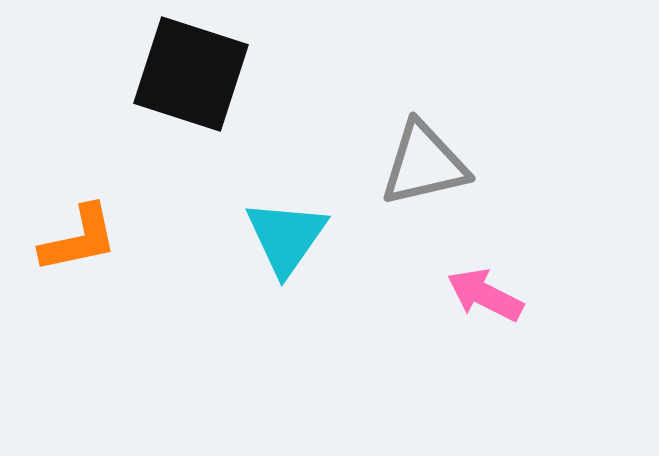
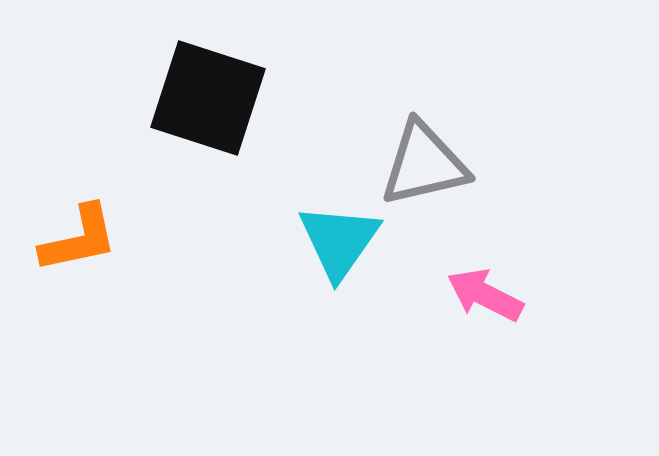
black square: moved 17 px right, 24 px down
cyan triangle: moved 53 px right, 4 px down
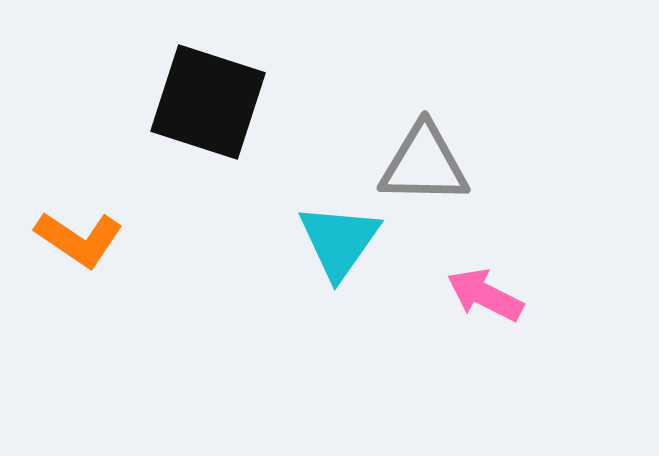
black square: moved 4 px down
gray triangle: rotated 14 degrees clockwise
orange L-shape: rotated 46 degrees clockwise
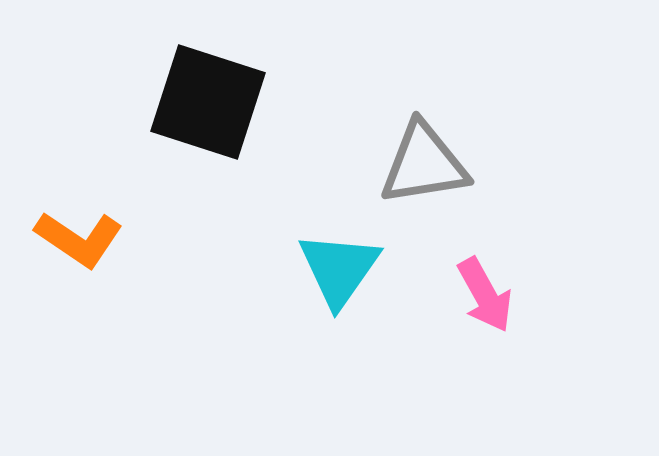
gray triangle: rotated 10 degrees counterclockwise
cyan triangle: moved 28 px down
pink arrow: rotated 146 degrees counterclockwise
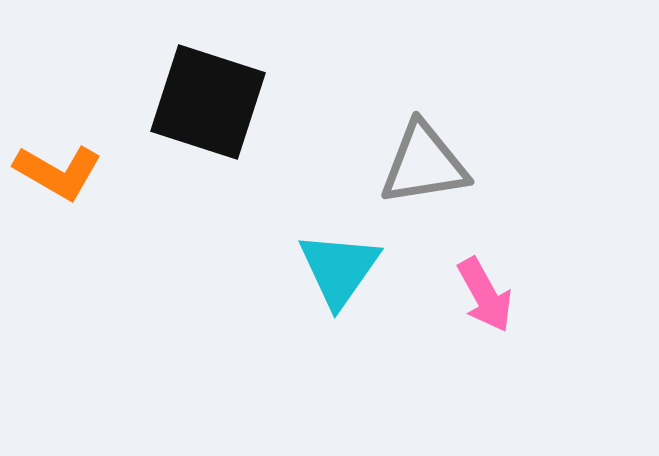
orange L-shape: moved 21 px left, 67 px up; rotated 4 degrees counterclockwise
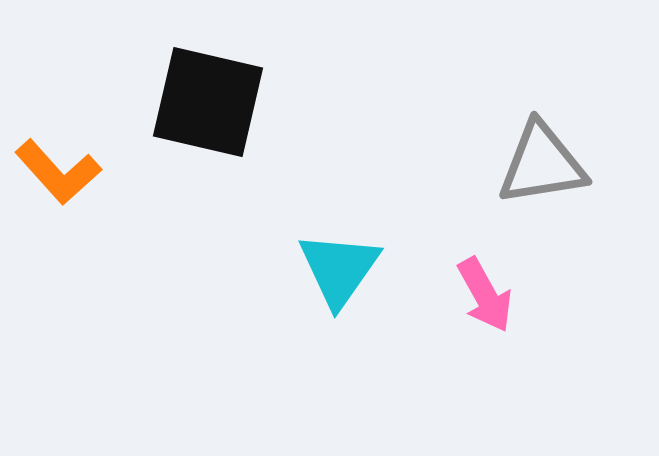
black square: rotated 5 degrees counterclockwise
gray triangle: moved 118 px right
orange L-shape: rotated 18 degrees clockwise
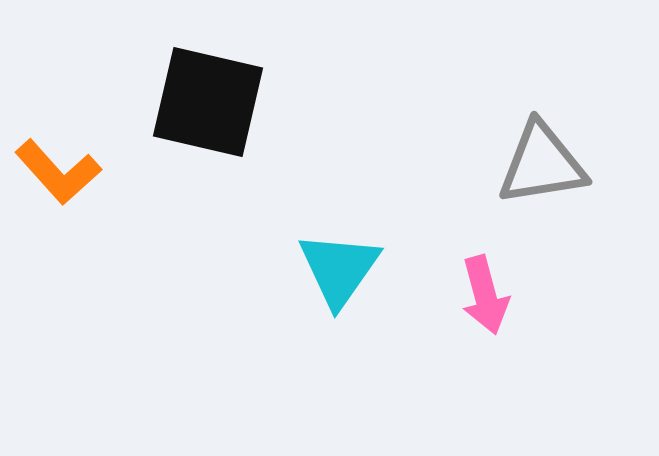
pink arrow: rotated 14 degrees clockwise
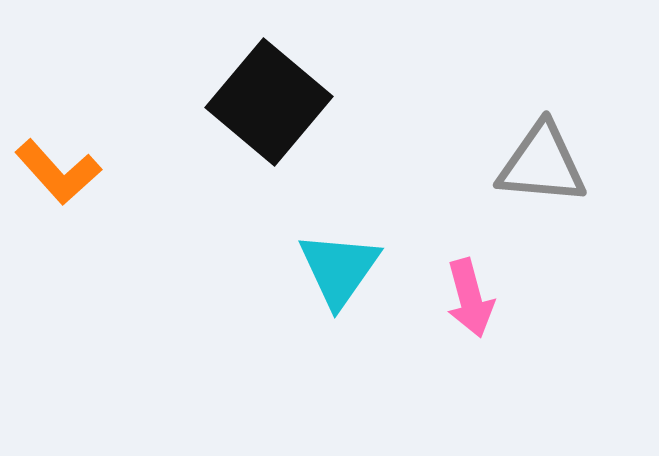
black square: moved 61 px right; rotated 27 degrees clockwise
gray triangle: rotated 14 degrees clockwise
pink arrow: moved 15 px left, 3 px down
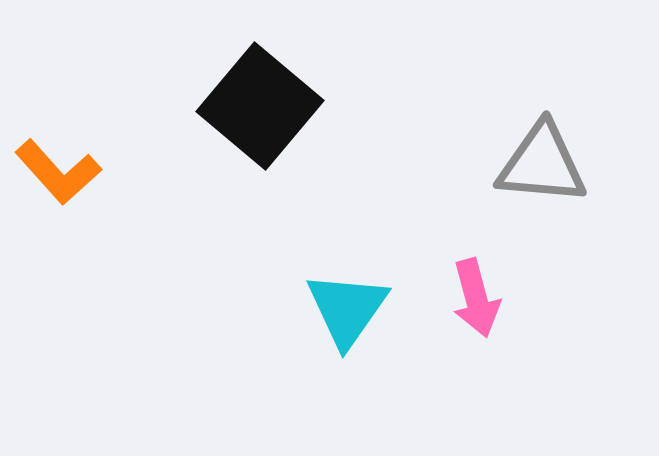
black square: moved 9 px left, 4 px down
cyan triangle: moved 8 px right, 40 px down
pink arrow: moved 6 px right
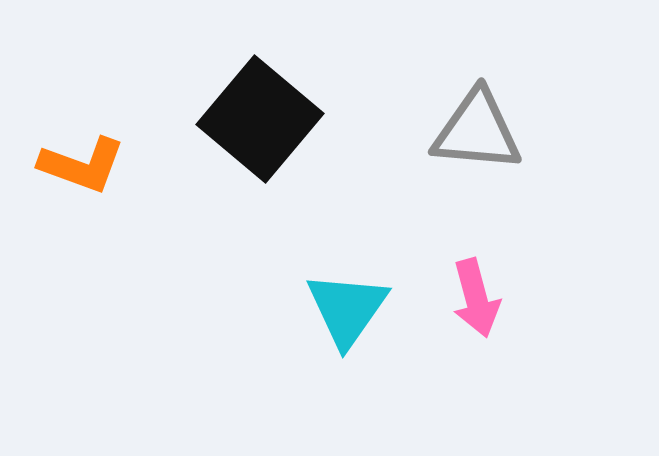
black square: moved 13 px down
gray triangle: moved 65 px left, 33 px up
orange L-shape: moved 24 px right, 7 px up; rotated 28 degrees counterclockwise
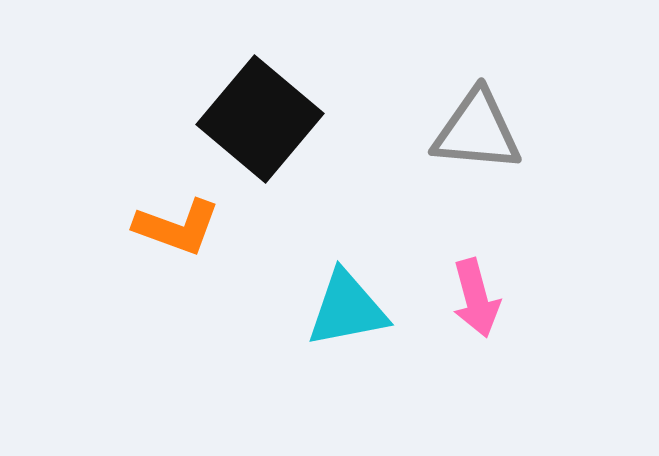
orange L-shape: moved 95 px right, 62 px down
cyan triangle: rotated 44 degrees clockwise
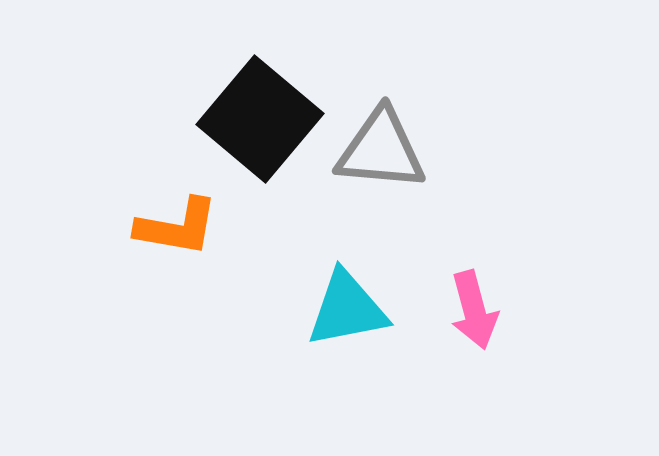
gray triangle: moved 96 px left, 19 px down
orange L-shape: rotated 10 degrees counterclockwise
pink arrow: moved 2 px left, 12 px down
